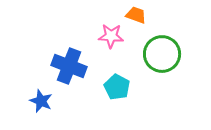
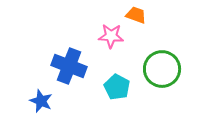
green circle: moved 15 px down
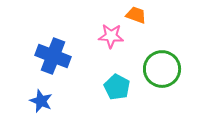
blue cross: moved 16 px left, 10 px up
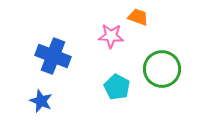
orange trapezoid: moved 2 px right, 2 px down
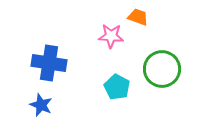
blue cross: moved 4 px left, 7 px down; rotated 12 degrees counterclockwise
blue star: moved 4 px down
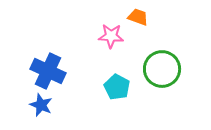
blue cross: moved 1 px left, 8 px down; rotated 16 degrees clockwise
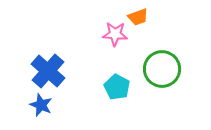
orange trapezoid: rotated 140 degrees clockwise
pink star: moved 4 px right, 2 px up
blue cross: rotated 16 degrees clockwise
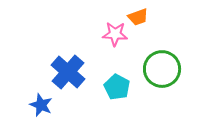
blue cross: moved 20 px right, 1 px down
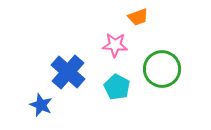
pink star: moved 11 px down
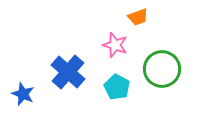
pink star: rotated 15 degrees clockwise
blue star: moved 18 px left, 11 px up
